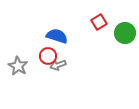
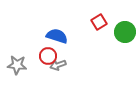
green circle: moved 1 px up
gray star: moved 1 px left, 1 px up; rotated 24 degrees counterclockwise
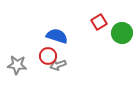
green circle: moved 3 px left, 1 px down
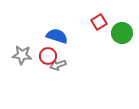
gray star: moved 5 px right, 10 px up
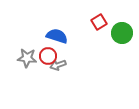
gray star: moved 5 px right, 3 px down
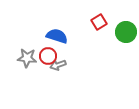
green circle: moved 4 px right, 1 px up
